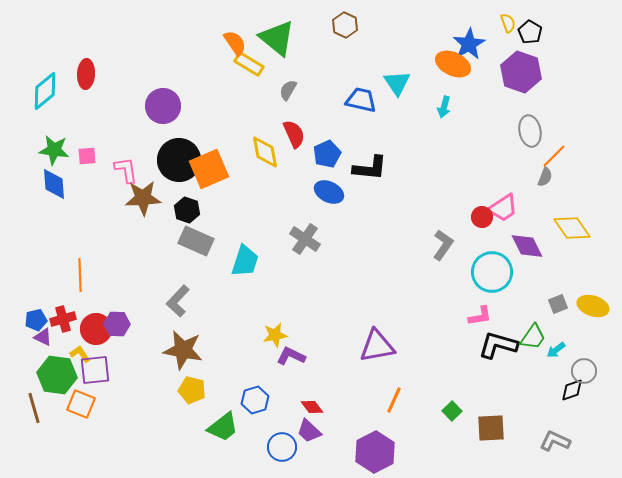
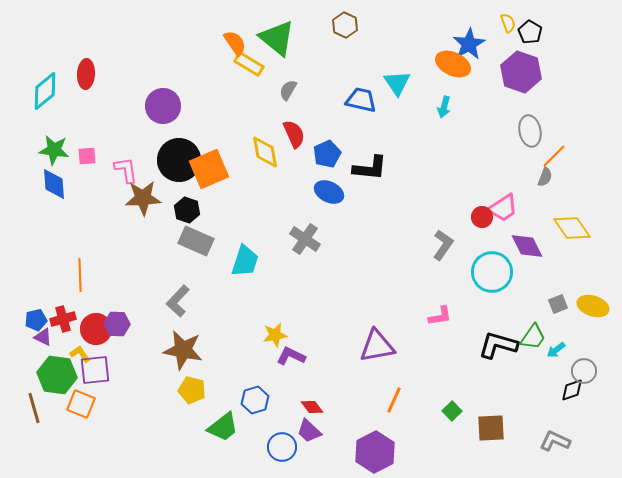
pink L-shape at (480, 316): moved 40 px left
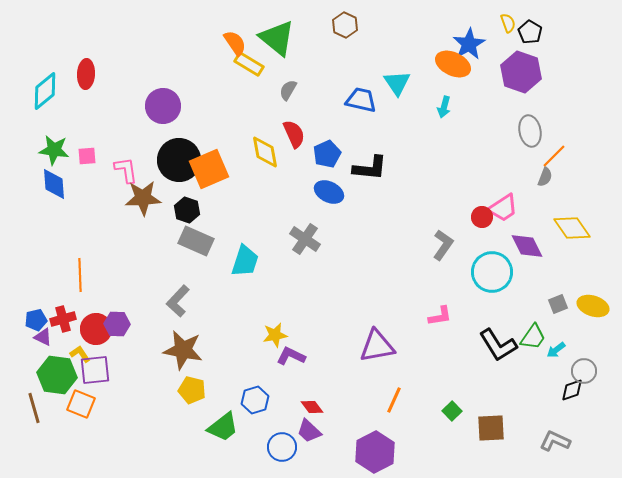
black L-shape at (498, 345): rotated 138 degrees counterclockwise
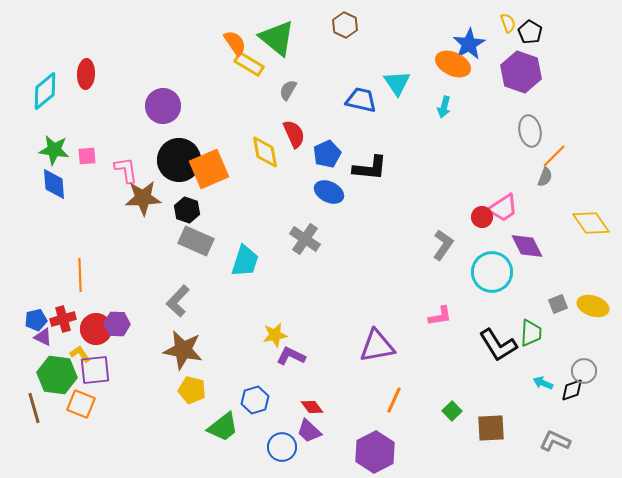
yellow diamond at (572, 228): moved 19 px right, 5 px up
green trapezoid at (533, 337): moved 2 px left, 4 px up; rotated 32 degrees counterclockwise
cyan arrow at (556, 350): moved 13 px left, 33 px down; rotated 60 degrees clockwise
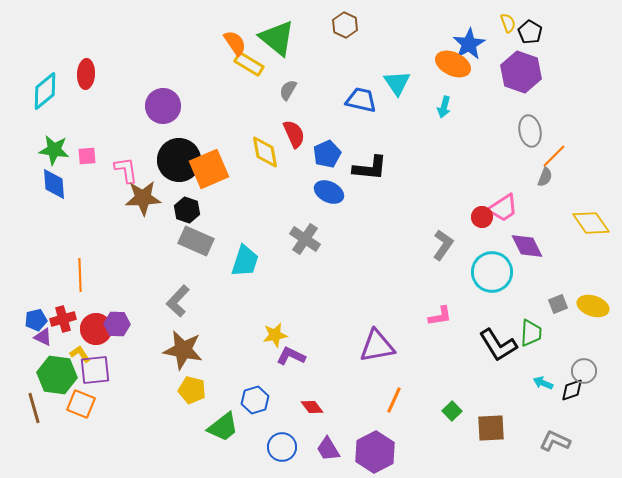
purple trapezoid at (309, 431): moved 19 px right, 18 px down; rotated 16 degrees clockwise
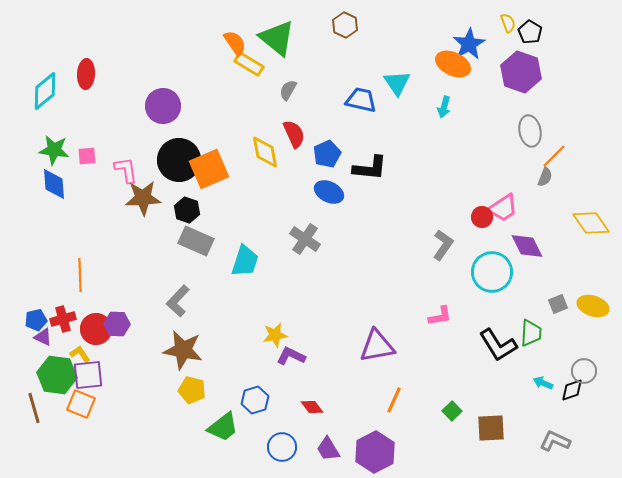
purple square at (95, 370): moved 7 px left, 5 px down
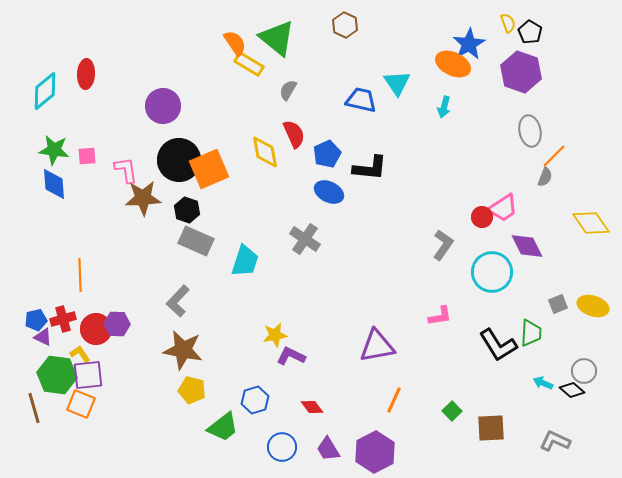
black diamond at (572, 390): rotated 60 degrees clockwise
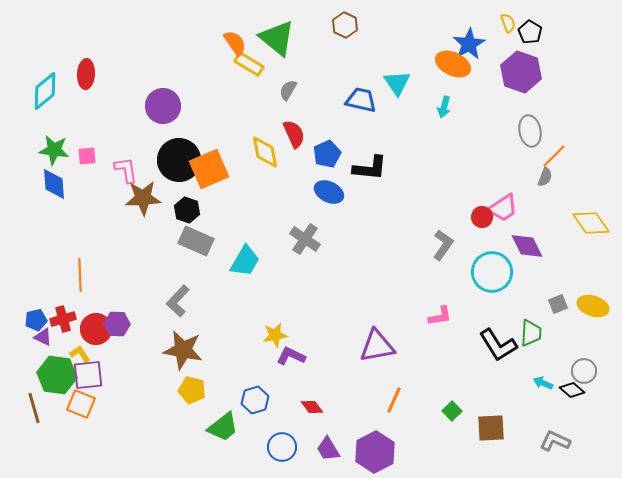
cyan trapezoid at (245, 261): rotated 12 degrees clockwise
